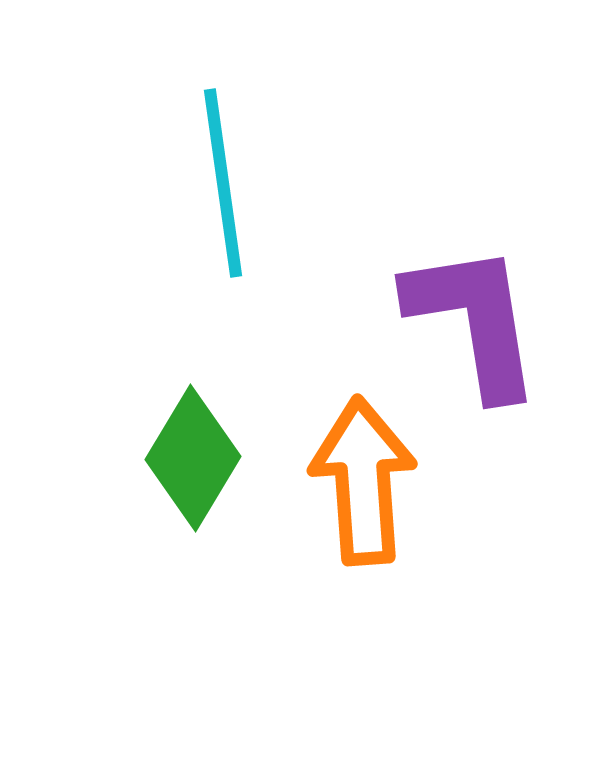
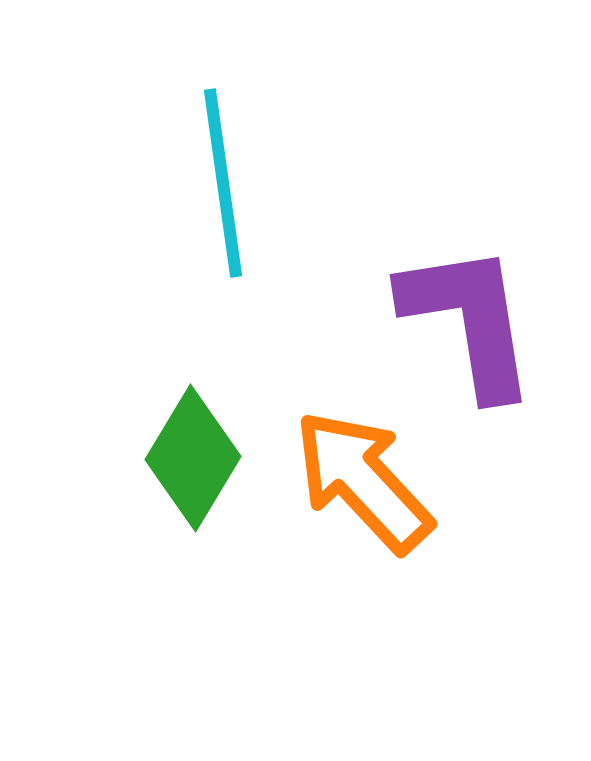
purple L-shape: moved 5 px left
orange arrow: rotated 39 degrees counterclockwise
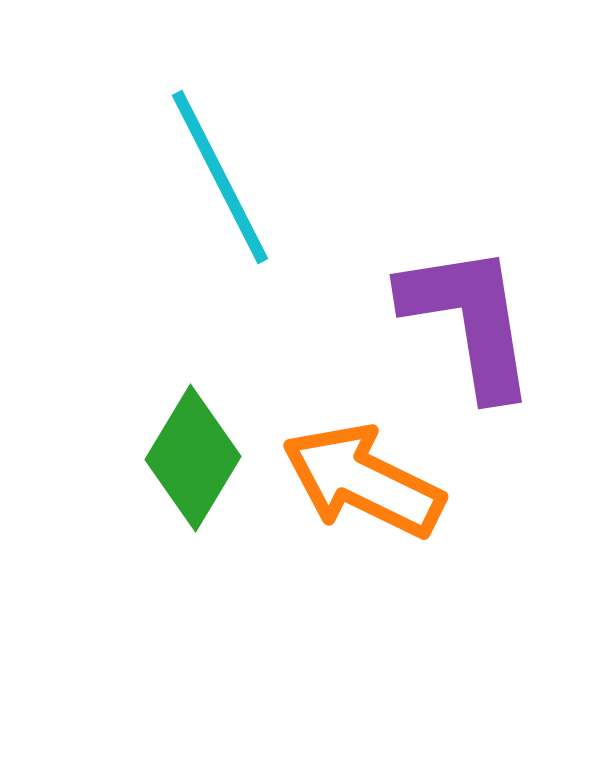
cyan line: moved 3 px left, 6 px up; rotated 19 degrees counterclockwise
orange arrow: rotated 21 degrees counterclockwise
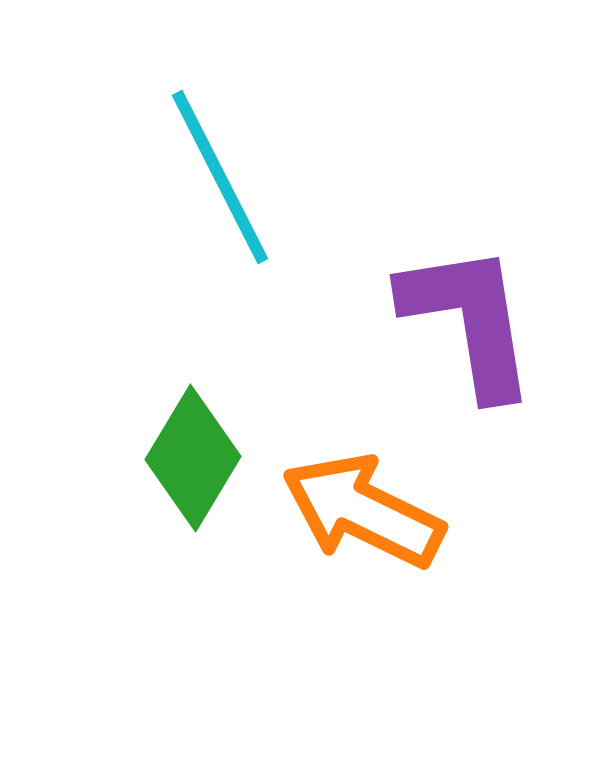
orange arrow: moved 30 px down
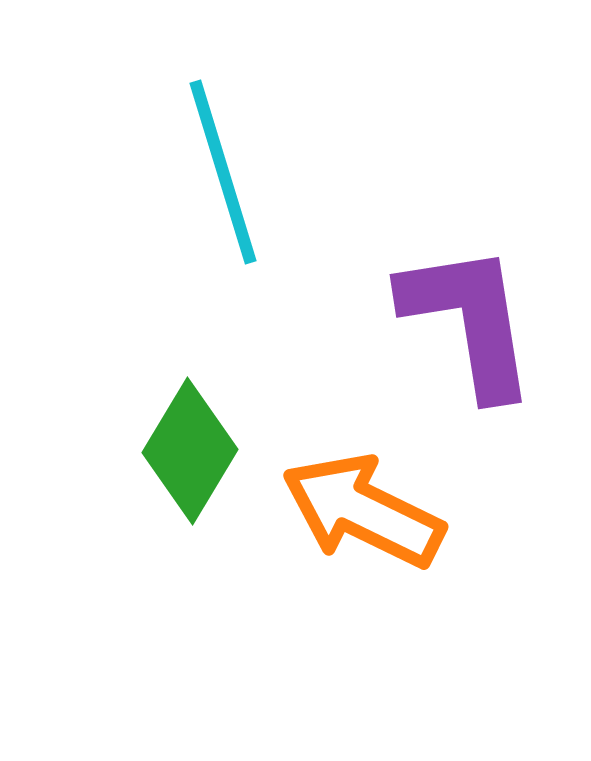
cyan line: moved 3 px right, 5 px up; rotated 10 degrees clockwise
green diamond: moved 3 px left, 7 px up
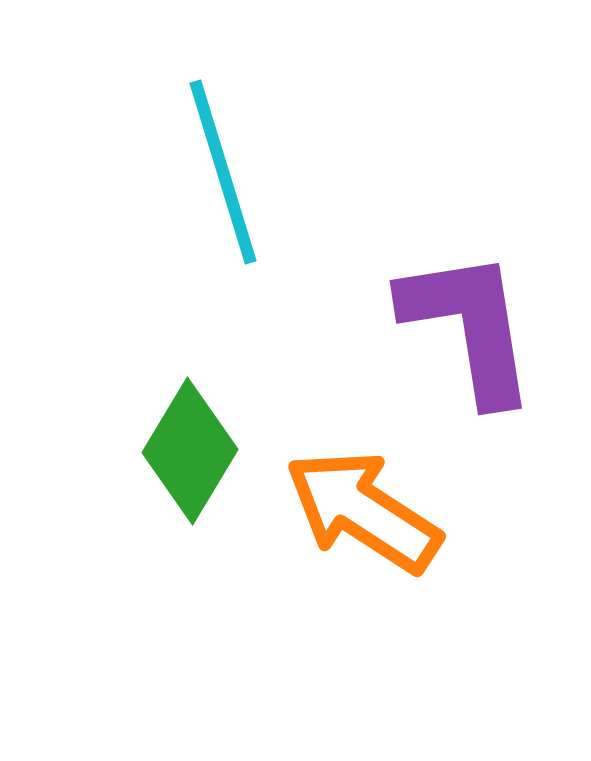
purple L-shape: moved 6 px down
orange arrow: rotated 7 degrees clockwise
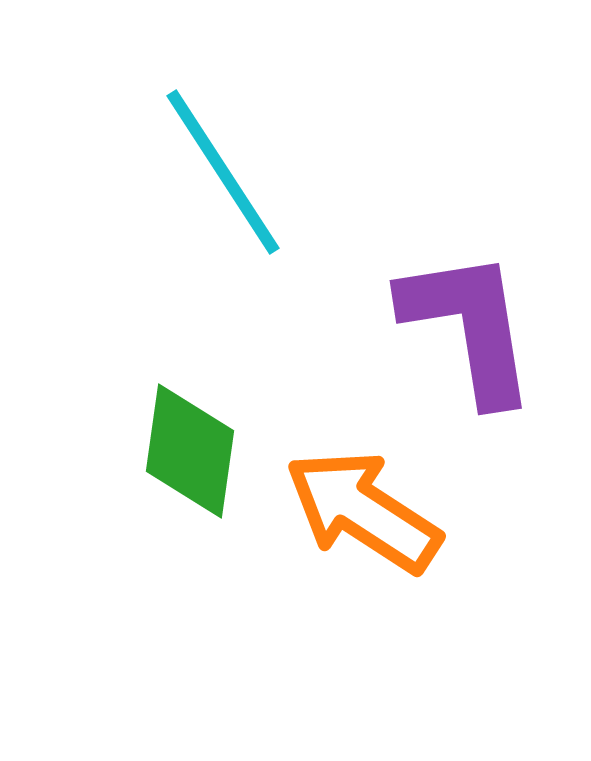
cyan line: rotated 16 degrees counterclockwise
green diamond: rotated 23 degrees counterclockwise
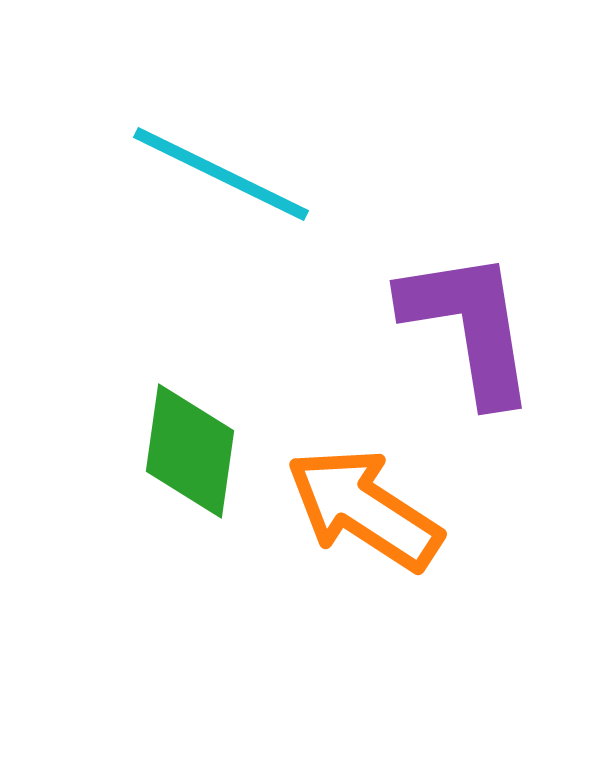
cyan line: moved 2 px left, 2 px down; rotated 31 degrees counterclockwise
orange arrow: moved 1 px right, 2 px up
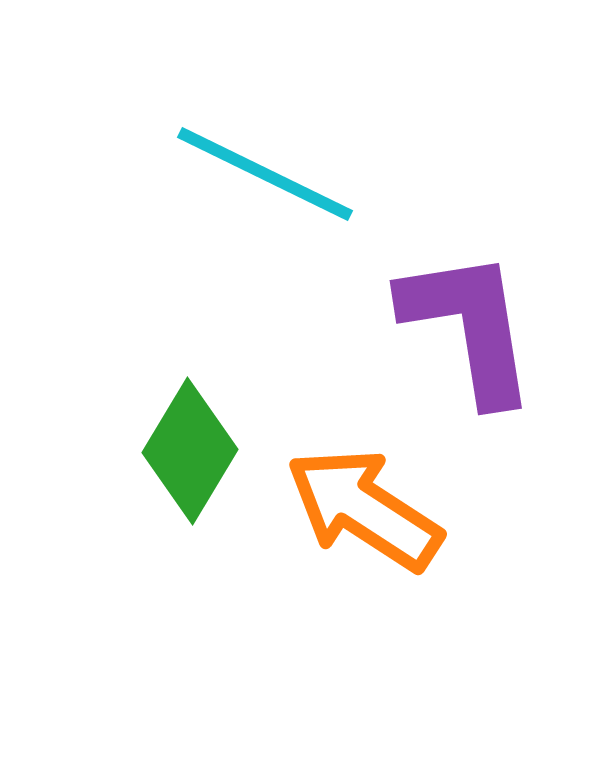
cyan line: moved 44 px right
green diamond: rotated 23 degrees clockwise
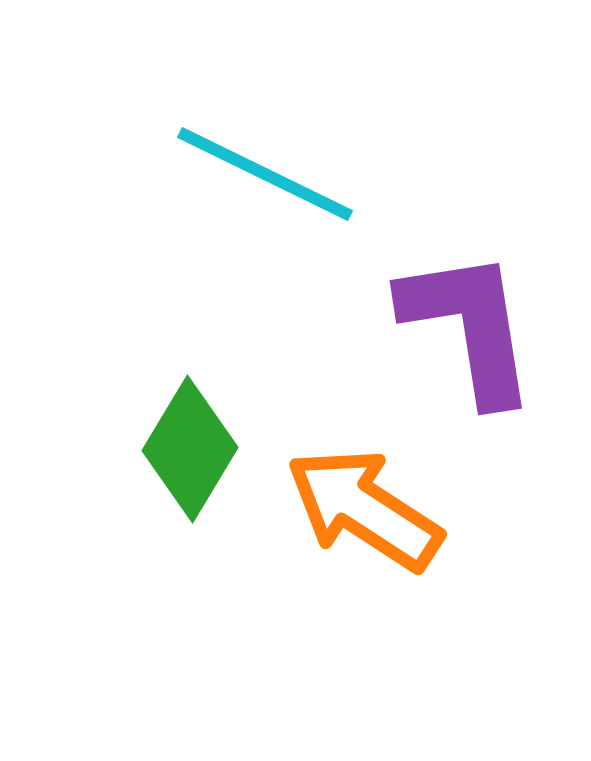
green diamond: moved 2 px up
